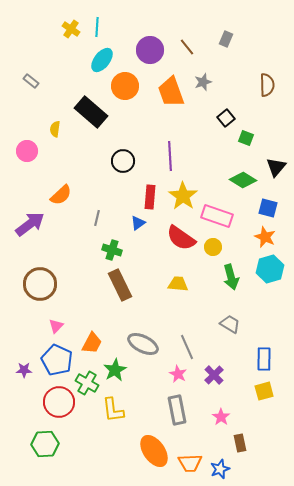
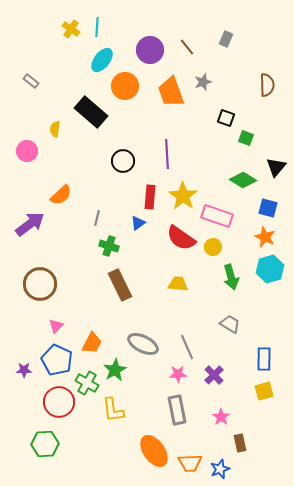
black square at (226, 118): rotated 30 degrees counterclockwise
purple line at (170, 156): moved 3 px left, 2 px up
green cross at (112, 250): moved 3 px left, 4 px up
pink star at (178, 374): rotated 30 degrees counterclockwise
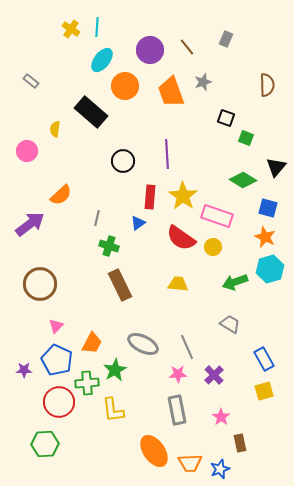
green arrow at (231, 277): moved 4 px right, 5 px down; rotated 85 degrees clockwise
blue rectangle at (264, 359): rotated 30 degrees counterclockwise
green cross at (87, 383): rotated 35 degrees counterclockwise
